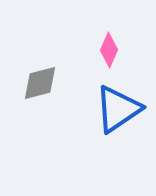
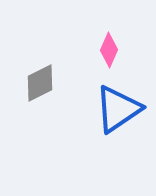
gray diamond: rotated 12 degrees counterclockwise
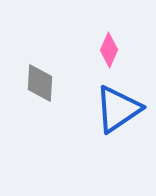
gray diamond: rotated 60 degrees counterclockwise
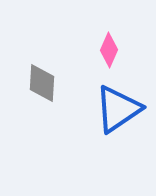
gray diamond: moved 2 px right
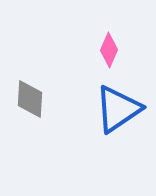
gray diamond: moved 12 px left, 16 px down
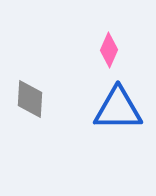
blue triangle: rotated 34 degrees clockwise
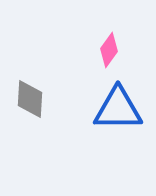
pink diamond: rotated 12 degrees clockwise
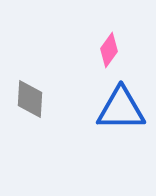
blue triangle: moved 3 px right
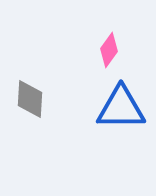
blue triangle: moved 1 px up
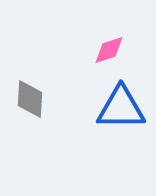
pink diamond: rotated 36 degrees clockwise
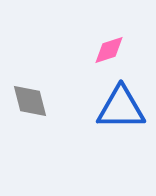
gray diamond: moved 2 px down; rotated 18 degrees counterclockwise
